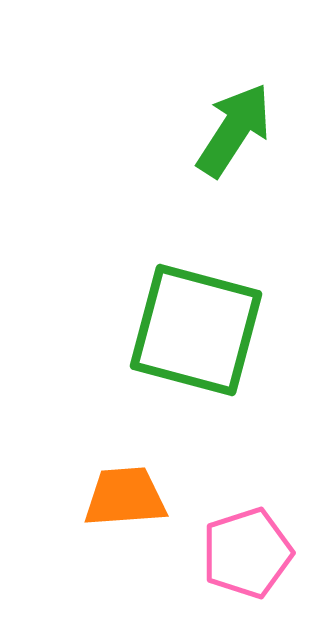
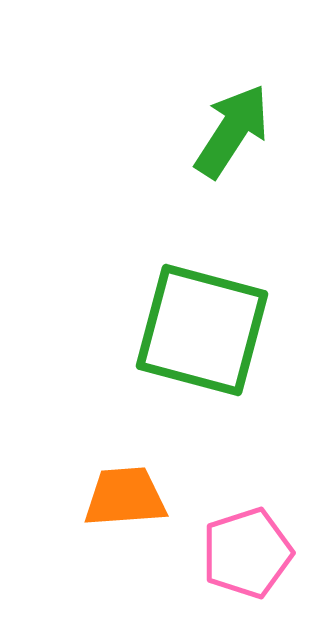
green arrow: moved 2 px left, 1 px down
green square: moved 6 px right
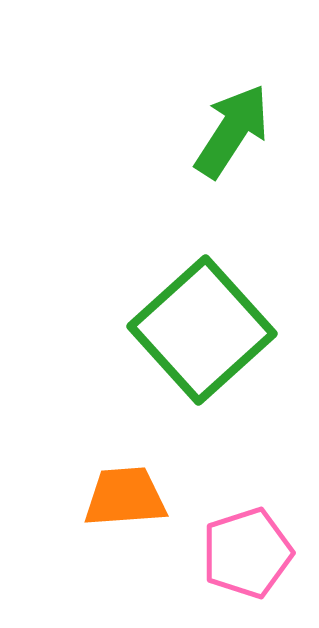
green square: rotated 33 degrees clockwise
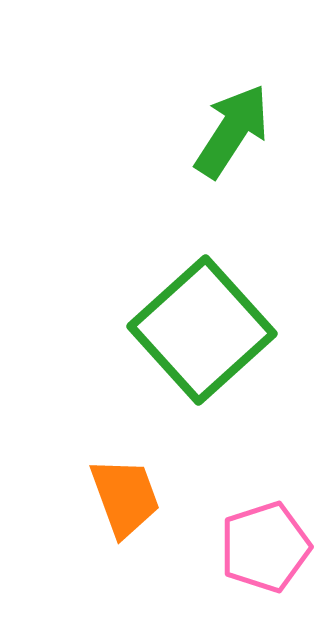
orange trapezoid: rotated 74 degrees clockwise
pink pentagon: moved 18 px right, 6 px up
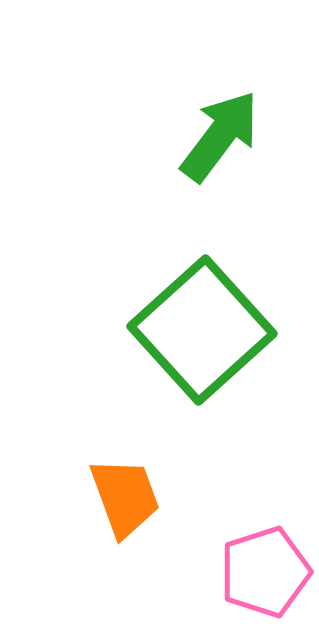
green arrow: moved 12 px left, 5 px down; rotated 4 degrees clockwise
pink pentagon: moved 25 px down
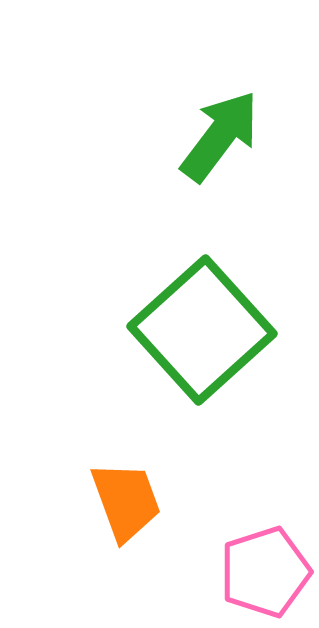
orange trapezoid: moved 1 px right, 4 px down
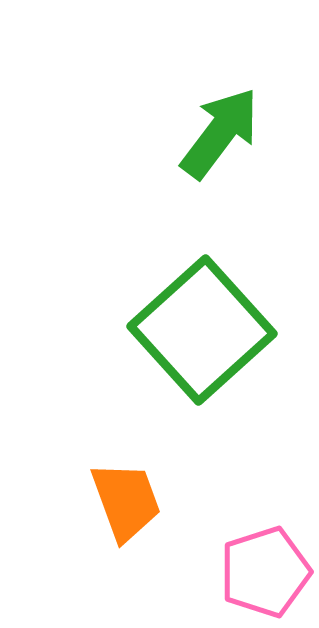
green arrow: moved 3 px up
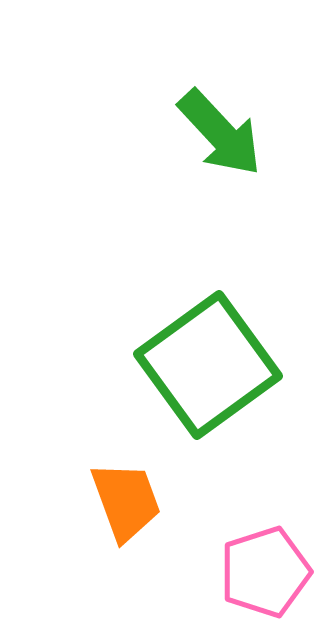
green arrow: rotated 100 degrees clockwise
green square: moved 6 px right, 35 px down; rotated 6 degrees clockwise
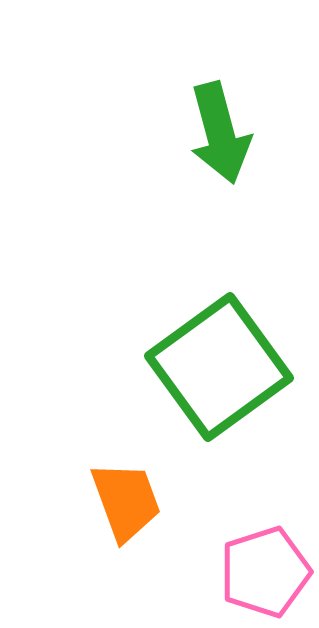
green arrow: rotated 28 degrees clockwise
green square: moved 11 px right, 2 px down
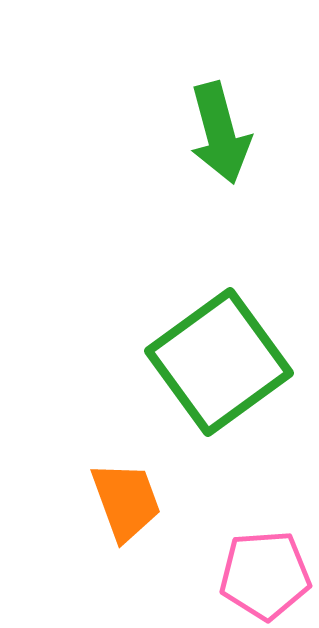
green square: moved 5 px up
pink pentagon: moved 3 px down; rotated 14 degrees clockwise
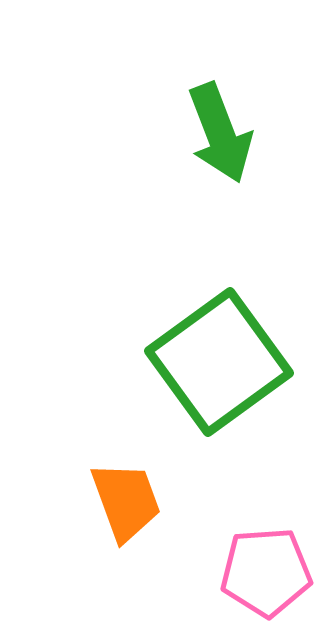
green arrow: rotated 6 degrees counterclockwise
pink pentagon: moved 1 px right, 3 px up
